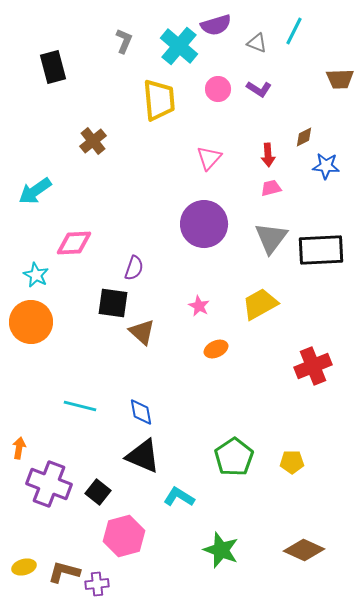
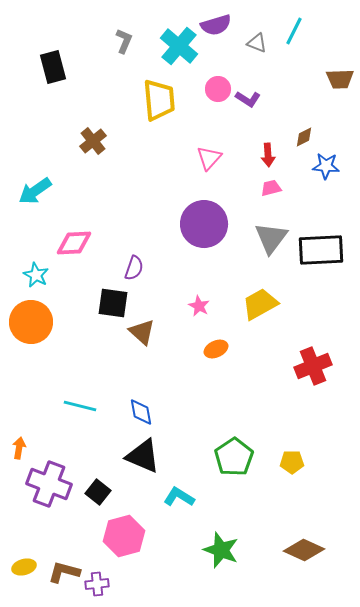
purple L-shape at (259, 89): moved 11 px left, 10 px down
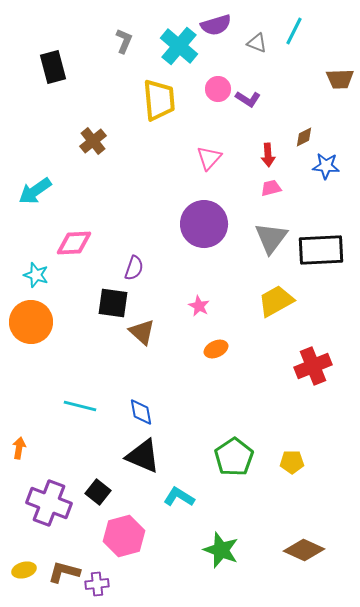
cyan star at (36, 275): rotated 10 degrees counterclockwise
yellow trapezoid at (260, 304): moved 16 px right, 3 px up
purple cross at (49, 484): moved 19 px down
yellow ellipse at (24, 567): moved 3 px down
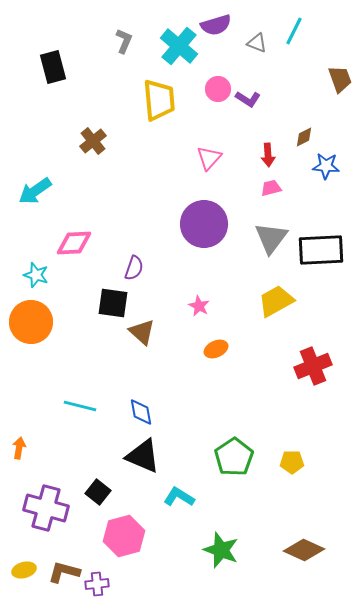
brown trapezoid at (340, 79): rotated 108 degrees counterclockwise
purple cross at (49, 503): moved 3 px left, 5 px down; rotated 6 degrees counterclockwise
